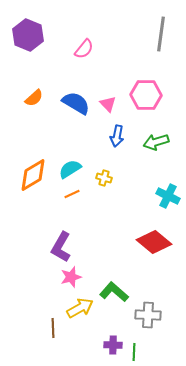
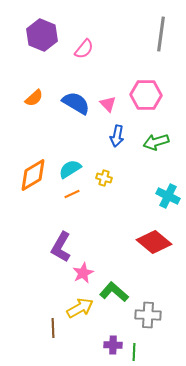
purple hexagon: moved 14 px right
pink star: moved 12 px right, 4 px up; rotated 10 degrees counterclockwise
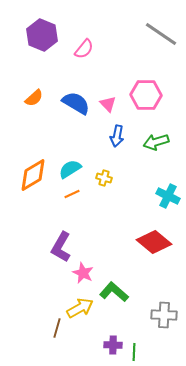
gray line: rotated 64 degrees counterclockwise
pink star: rotated 20 degrees counterclockwise
gray cross: moved 16 px right
brown line: moved 4 px right; rotated 18 degrees clockwise
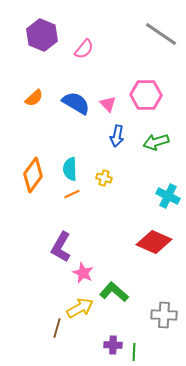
cyan semicircle: rotated 60 degrees counterclockwise
orange diamond: rotated 24 degrees counterclockwise
red diamond: rotated 16 degrees counterclockwise
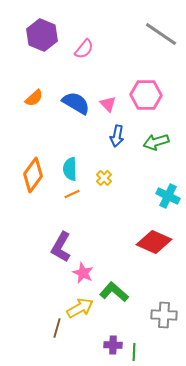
yellow cross: rotated 28 degrees clockwise
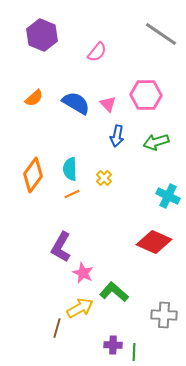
pink semicircle: moved 13 px right, 3 px down
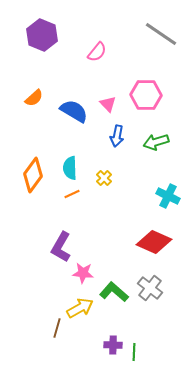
blue semicircle: moved 2 px left, 8 px down
cyan semicircle: moved 1 px up
pink star: rotated 20 degrees counterclockwise
gray cross: moved 14 px left, 27 px up; rotated 35 degrees clockwise
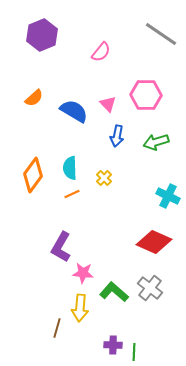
purple hexagon: rotated 16 degrees clockwise
pink semicircle: moved 4 px right
yellow arrow: rotated 124 degrees clockwise
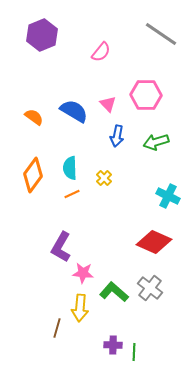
orange semicircle: moved 19 px down; rotated 102 degrees counterclockwise
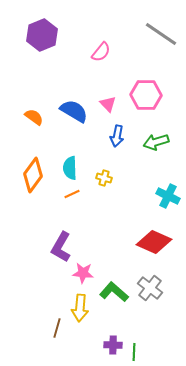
yellow cross: rotated 28 degrees counterclockwise
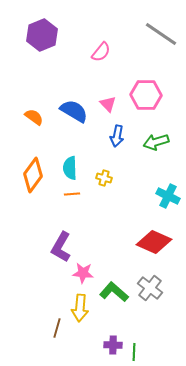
orange line: rotated 21 degrees clockwise
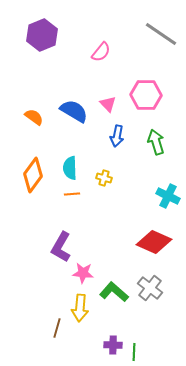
green arrow: rotated 90 degrees clockwise
